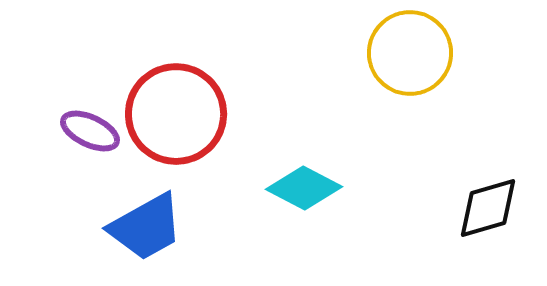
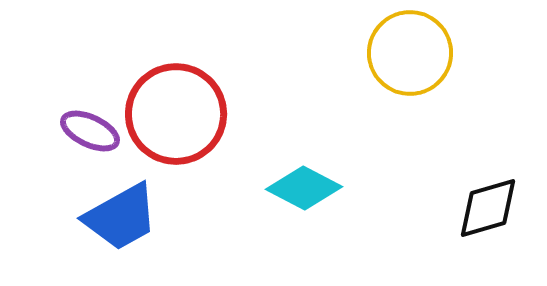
blue trapezoid: moved 25 px left, 10 px up
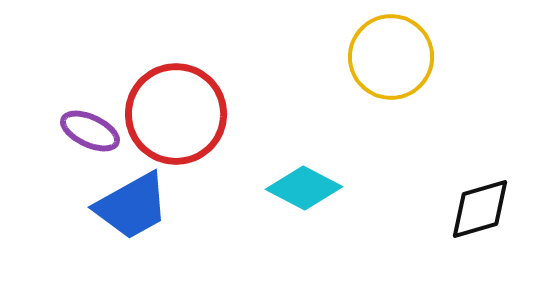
yellow circle: moved 19 px left, 4 px down
black diamond: moved 8 px left, 1 px down
blue trapezoid: moved 11 px right, 11 px up
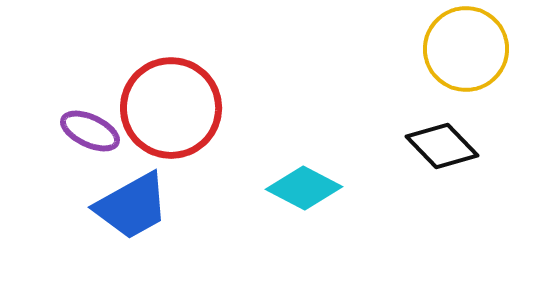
yellow circle: moved 75 px right, 8 px up
red circle: moved 5 px left, 6 px up
black diamond: moved 38 px left, 63 px up; rotated 62 degrees clockwise
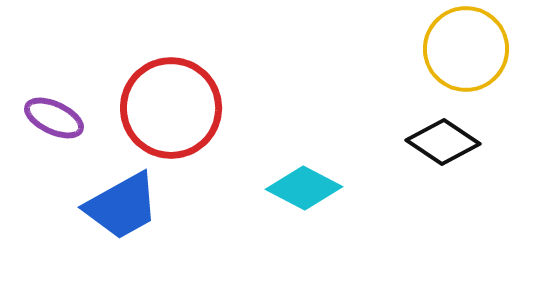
purple ellipse: moved 36 px left, 13 px up
black diamond: moved 1 px right, 4 px up; rotated 12 degrees counterclockwise
blue trapezoid: moved 10 px left
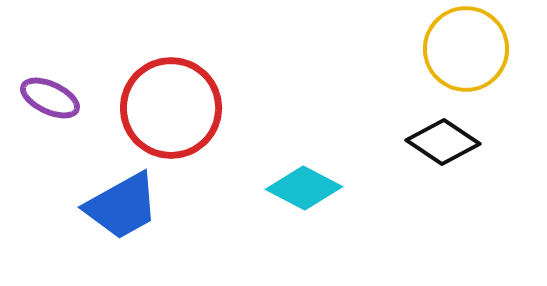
purple ellipse: moved 4 px left, 20 px up
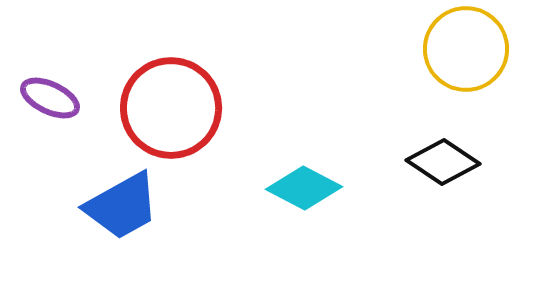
black diamond: moved 20 px down
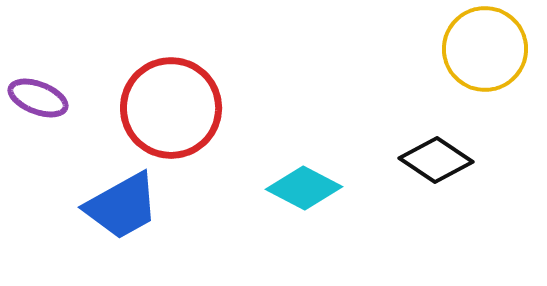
yellow circle: moved 19 px right
purple ellipse: moved 12 px left; rotated 4 degrees counterclockwise
black diamond: moved 7 px left, 2 px up
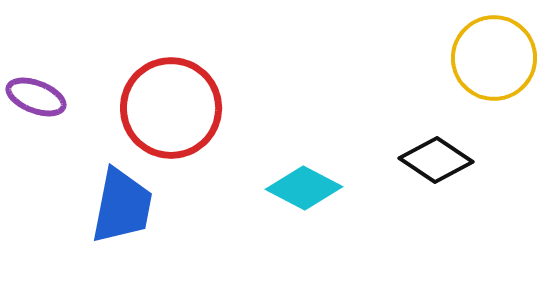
yellow circle: moved 9 px right, 9 px down
purple ellipse: moved 2 px left, 1 px up
blue trapezoid: rotated 50 degrees counterclockwise
